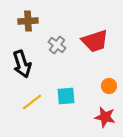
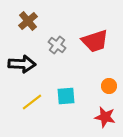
brown cross: rotated 36 degrees counterclockwise
black arrow: rotated 68 degrees counterclockwise
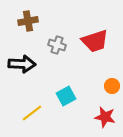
brown cross: rotated 30 degrees clockwise
gray cross: rotated 18 degrees counterclockwise
orange circle: moved 3 px right
cyan square: rotated 24 degrees counterclockwise
yellow line: moved 11 px down
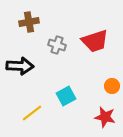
brown cross: moved 1 px right, 1 px down
black arrow: moved 2 px left, 2 px down
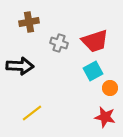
gray cross: moved 2 px right, 2 px up
orange circle: moved 2 px left, 2 px down
cyan square: moved 27 px right, 25 px up
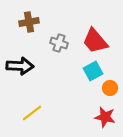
red trapezoid: rotated 68 degrees clockwise
